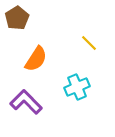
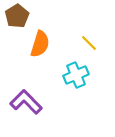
brown pentagon: moved 2 px up
orange semicircle: moved 4 px right, 15 px up; rotated 16 degrees counterclockwise
cyan cross: moved 1 px left, 12 px up
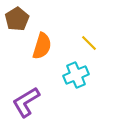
brown pentagon: moved 3 px down
orange semicircle: moved 2 px right, 2 px down
purple L-shape: rotated 76 degrees counterclockwise
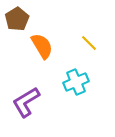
orange semicircle: rotated 48 degrees counterclockwise
cyan cross: moved 7 px down
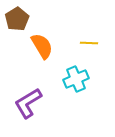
yellow line: rotated 42 degrees counterclockwise
cyan cross: moved 3 px up
purple L-shape: moved 2 px right, 1 px down
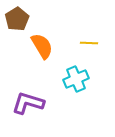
purple L-shape: rotated 48 degrees clockwise
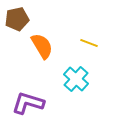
brown pentagon: rotated 20 degrees clockwise
yellow line: rotated 18 degrees clockwise
cyan cross: rotated 25 degrees counterclockwise
